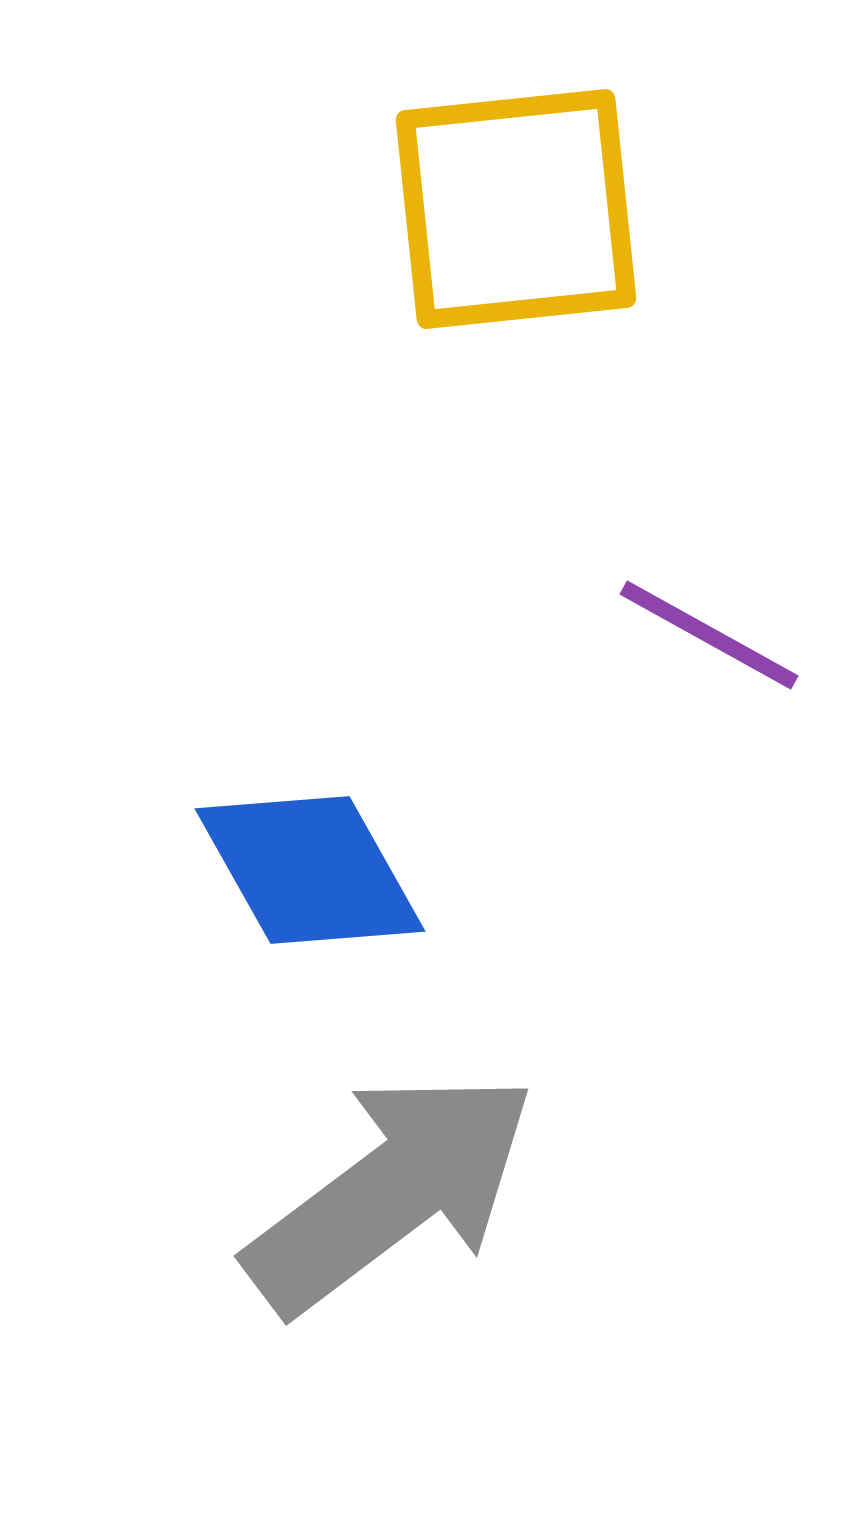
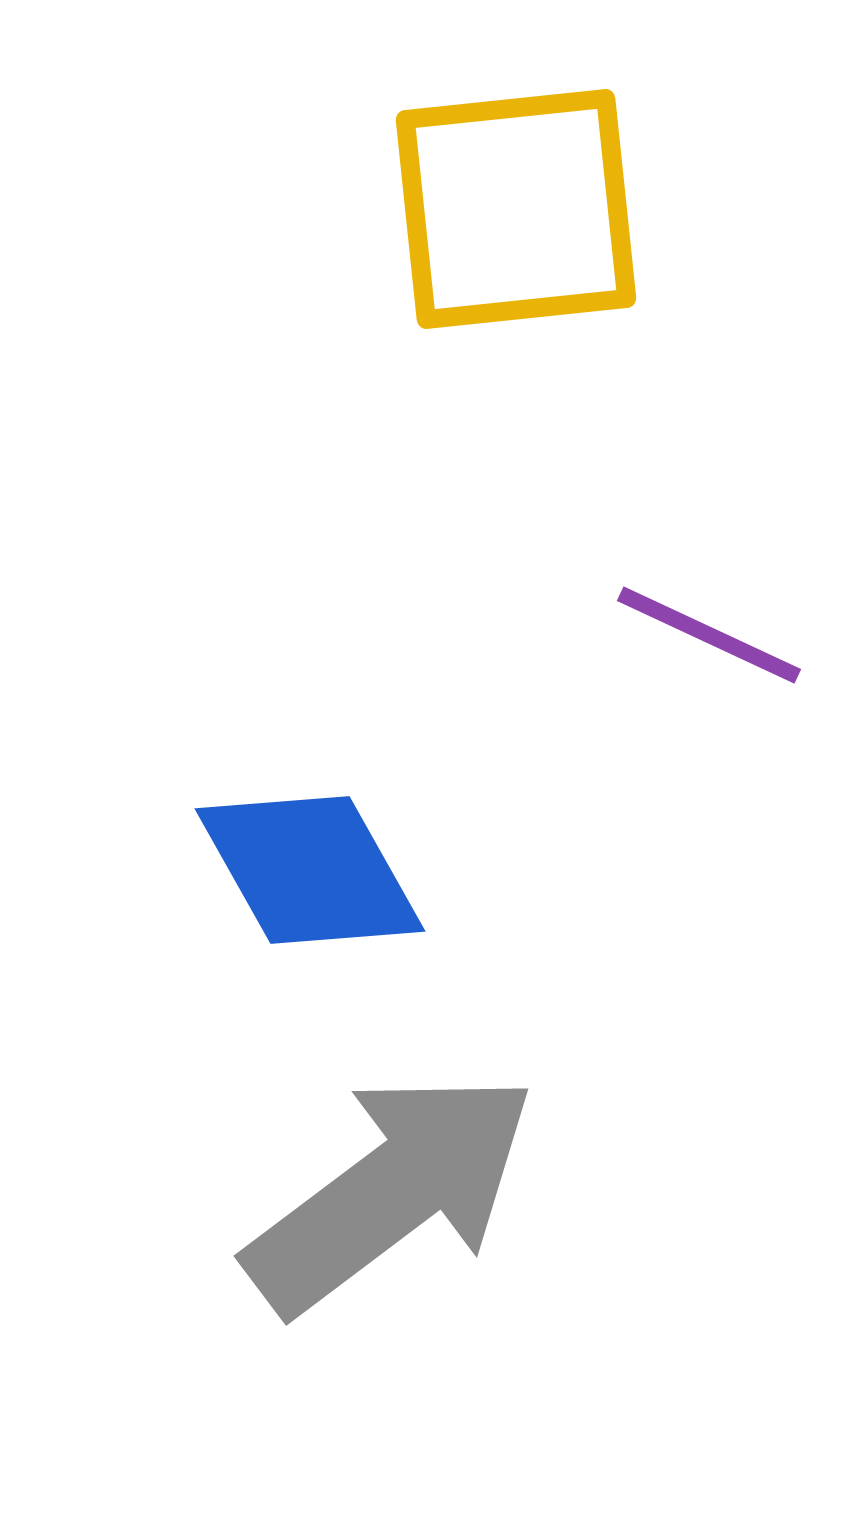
purple line: rotated 4 degrees counterclockwise
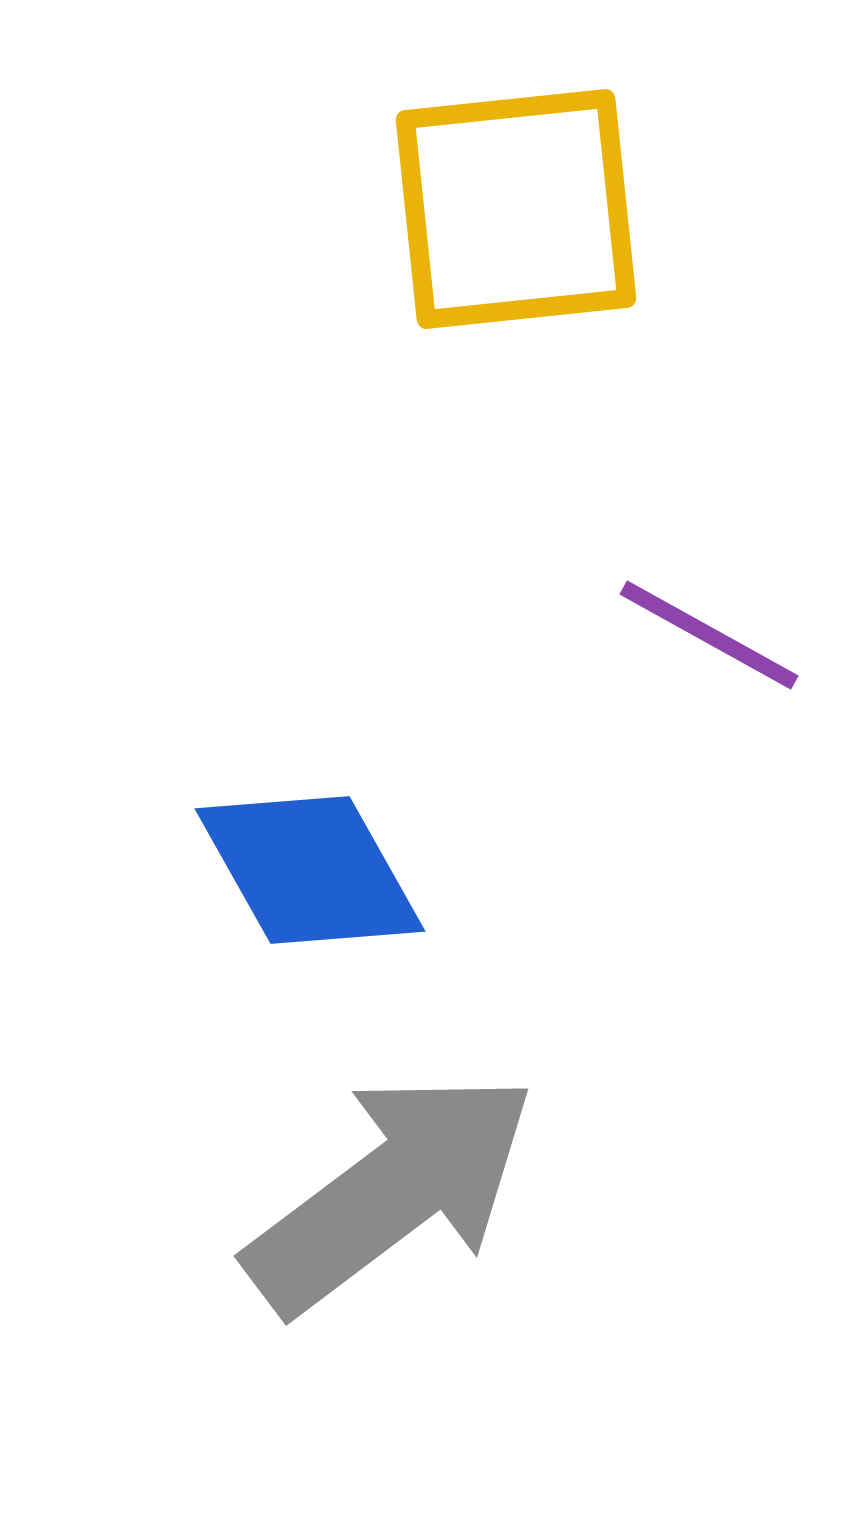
purple line: rotated 4 degrees clockwise
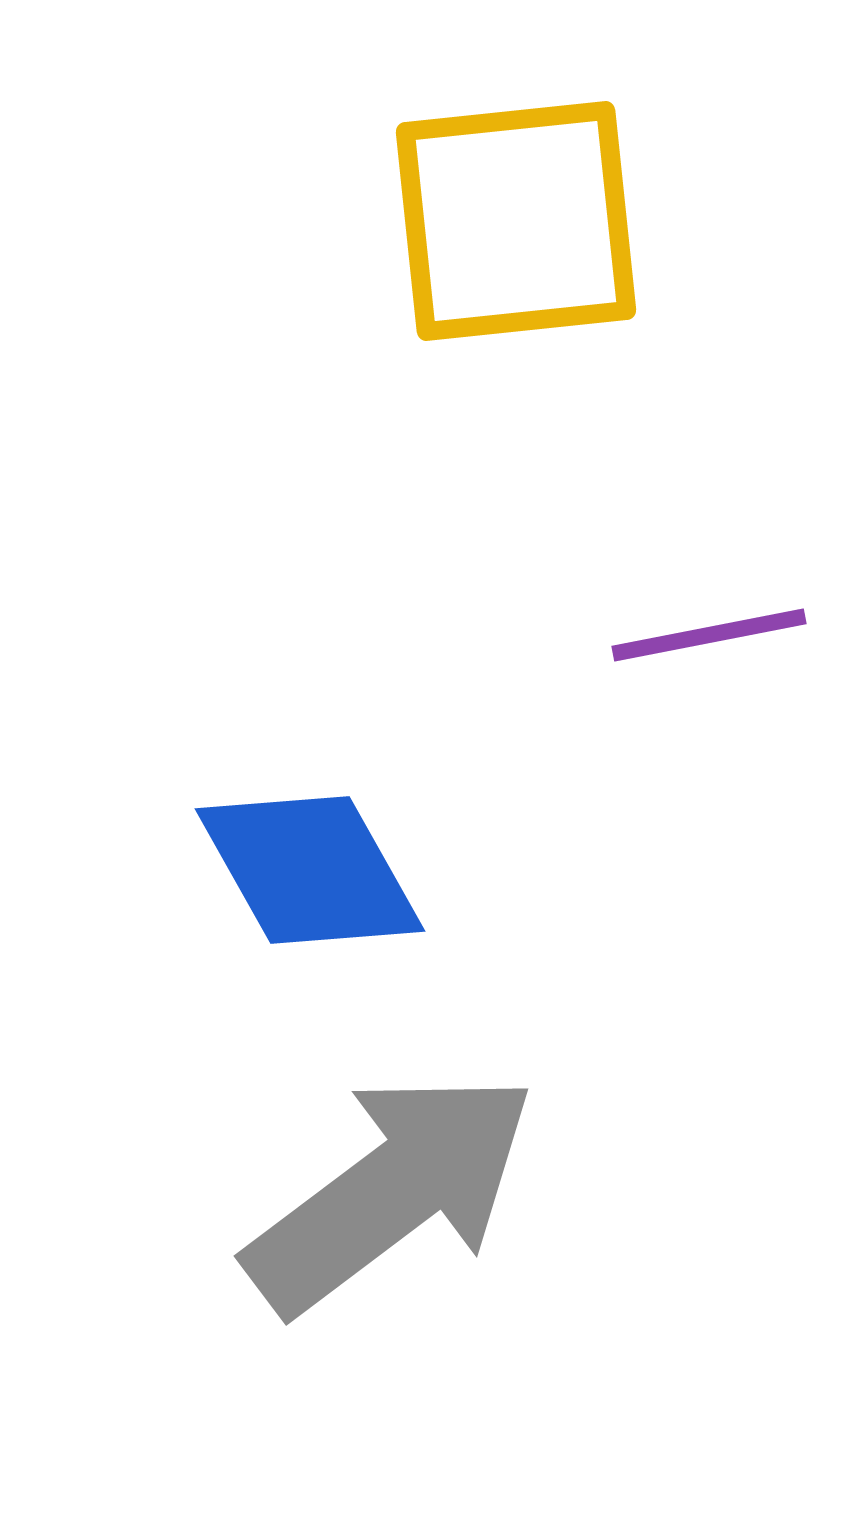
yellow square: moved 12 px down
purple line: rotated 40 degrees counterclockwise
